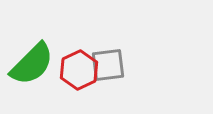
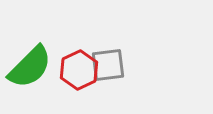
green semicircle: moved 2 px left, 3 px down
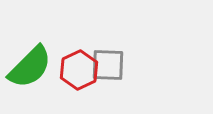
gray square: rotated 9 degrees clockwise
